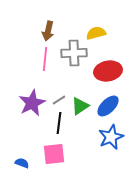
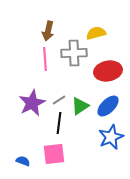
pink line: rotated 10 degrees counterclockwise
blue semicircle: moved 1 px right, 2 px up
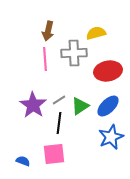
purple star: moved 1 px right, 2 px down; rotated 12 degrees counterclockwise
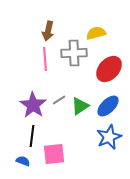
red ellipse: moved 1 px right, 2 px up; rotated 36 degrees counterclockwise
black line: moved 27 px left, 13 px down
blue star: moved 2 px left
